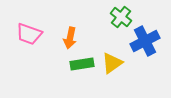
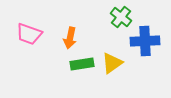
blue cross: rotated 24 degrees clockwise
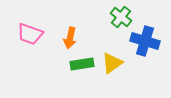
pink trapezoid: moved 1 px right
blue cross: rotated 20 degrees clockwise
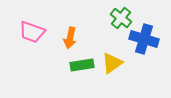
green cross: moved 1 px down
pink trapezoid: moved 2 px right, 2 px up
blue cross: moved 1 px left, 2 px up
green rectangle: moved 1 px down
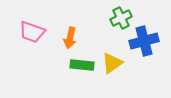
green cross: rotated 25 degrees clockwise
blue cross: moved 2 px down; rotated 32 degrees counterclockwise
green rectangle: rotated 15 degrees clockwise
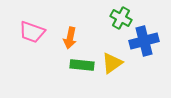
green cross: rotated 35 degrees counterclockwise
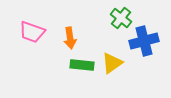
green cross: rotated 10 degrees clockwise
orange arrow: rotated 20 degrees counterclockwise
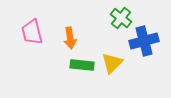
pink trapezoid: rotated 56 degrees clockwise
yellow triangle: rotated 10 degrees counterclockwise
